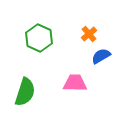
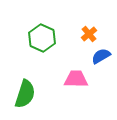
green hexagon: moved 3 px right
pink trapezoid: moved 1 px right, 4 px up
green semicircle: moved 2 px down
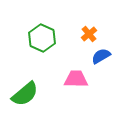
green semicircle: rotated 32 degrees clockwise
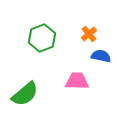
green hexagon: rotated 16 degrees clockwise
blue semicircle: rotated 42 degrees clockwise
pink trapezoid: moved 1 px right, 2 px down
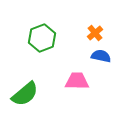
orange cross: moved 6 px right, 1 px up
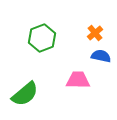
pink trapezoid: moved 1 px right, 1 px up
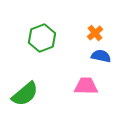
pink trapezoid: moved 8 px right, 6 px down
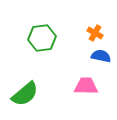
orange cross: rotated 21 degrees counterclockwise
green hexagon: rotated 12 degrees clockwise
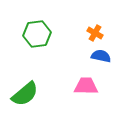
green hexagon: moved 5 px left, 4 px up
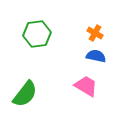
blue semicircle: moved 5 px left
pink trapezoid: rotated 30 degrees clockwise
green semicircle: rotated 12 degrees counterclockwise
